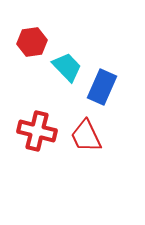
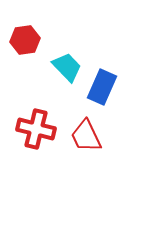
red hexagon: moved 7 px left, 2 px up
red cross: moved 1 px left, 2 px up
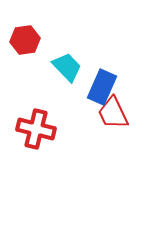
red trapezoid: moved 27 px right, 23 px up
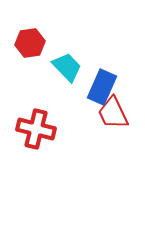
red hexagon: moved 5 px right, 3 px down
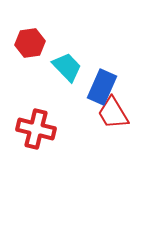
red trapezoid: rotated 6 degrees counterclockwise
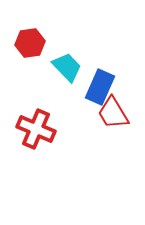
blue rectangle: moved 2 px left
red cross: rotated 9 degrees clockwise
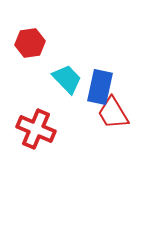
cyan trapezoid: moved 12 px down
blue rectangle: rotated 12 degrees counterclockwise
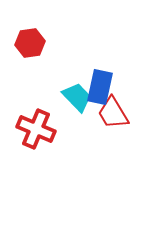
cyan trapezoid: moved 10 px right, 18 px down
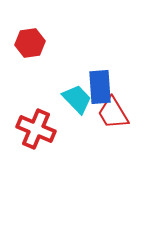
blue rectangle: rotated 16 degrees counterclockwise
cyan trapezoid: moved 2 px down
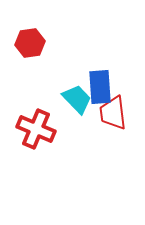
red trapezoid: rotated 24 degrees clockwise
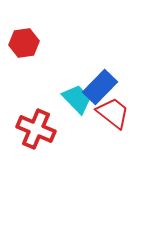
red hexagon: moved 6 px left
blue rectangle: rotated 48 degrees clockwise
red trapezoid: rotated 135 degrees clockwise
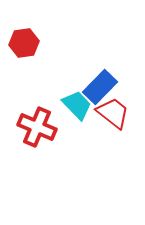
cyan trapezoid: moved 6 px down
red cross: moved 1 px right, 2 px up
